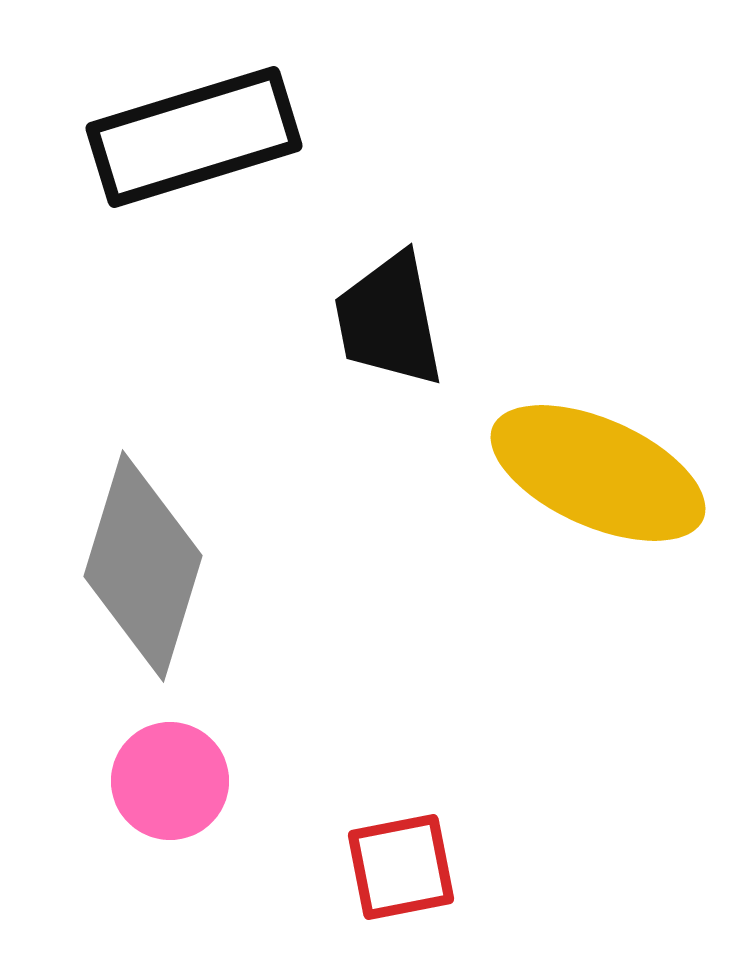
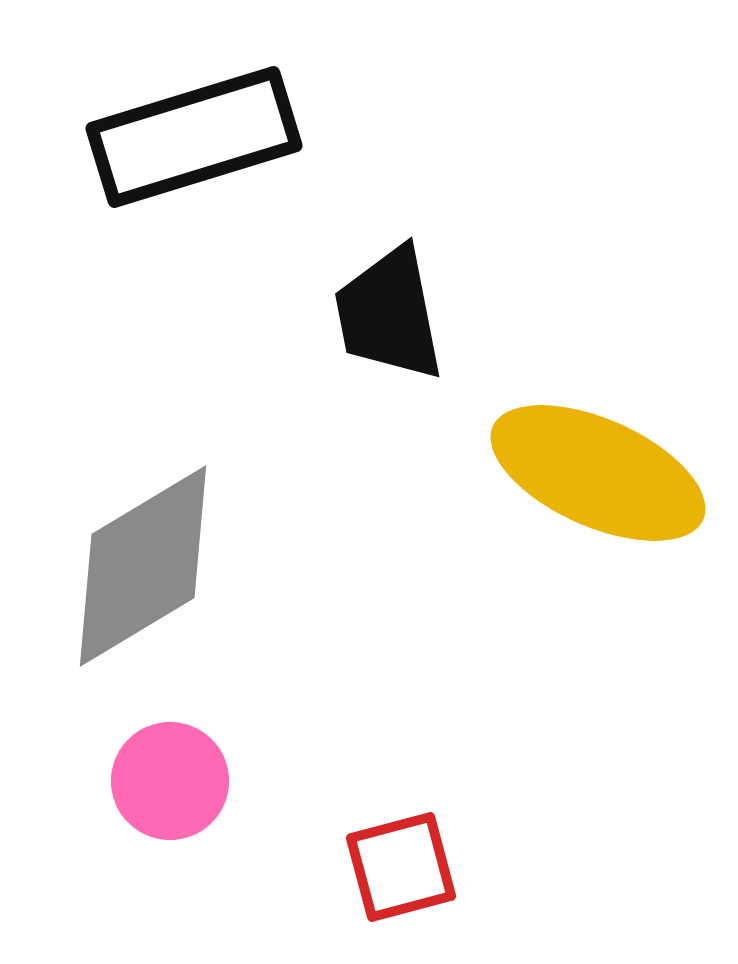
black trapezoid: moved 6 px up
gray diamond: rotated 42 degrees clockwise
red square: rotated 4 degrees counterclockwise
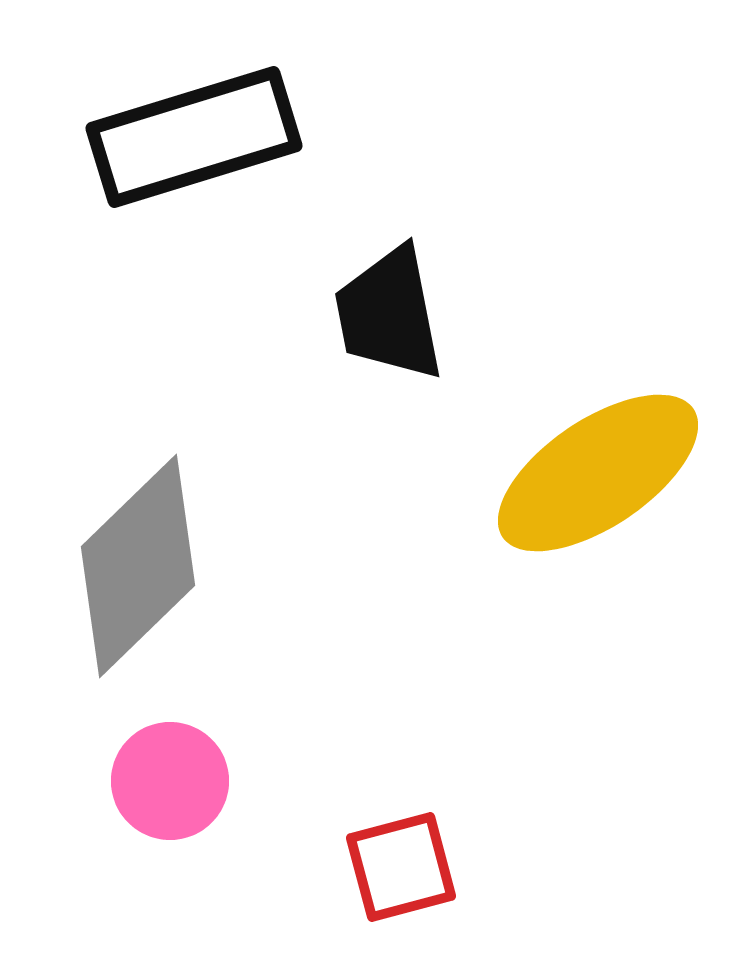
yellow ellipse: rotated 58 degrees counterclockwise
gray diamond: moved 5 px left; rotated 13 degrees counterclockwise
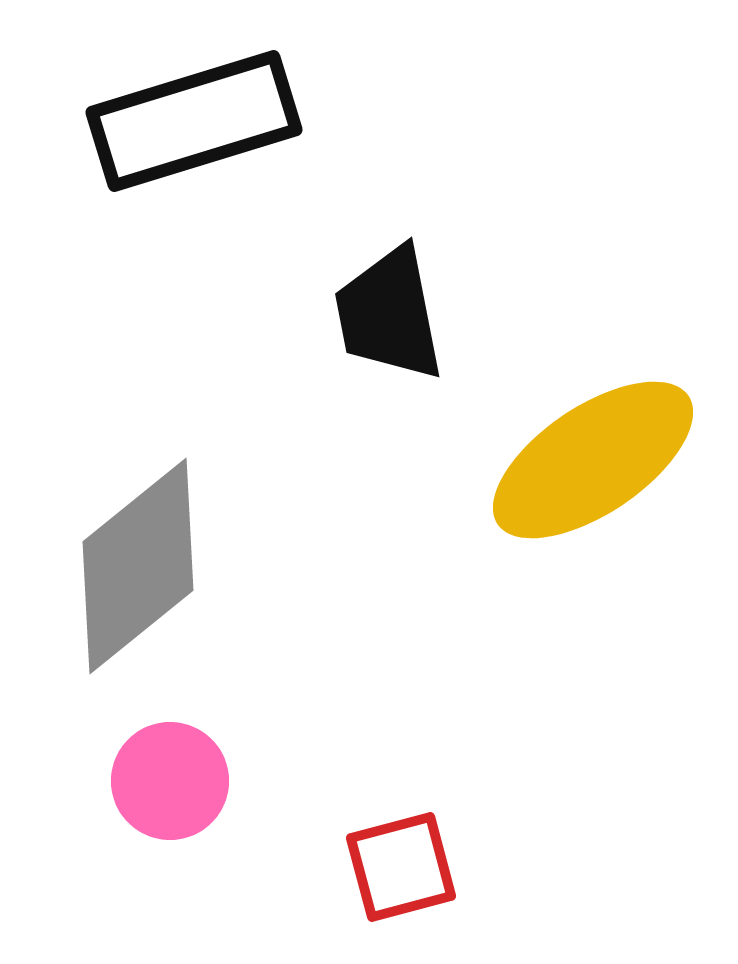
black rectangle: moved 16 px up
yellow ellipse: moved 5 px left, 13 px up
gray diamond: rotated 5 degrees clockwise
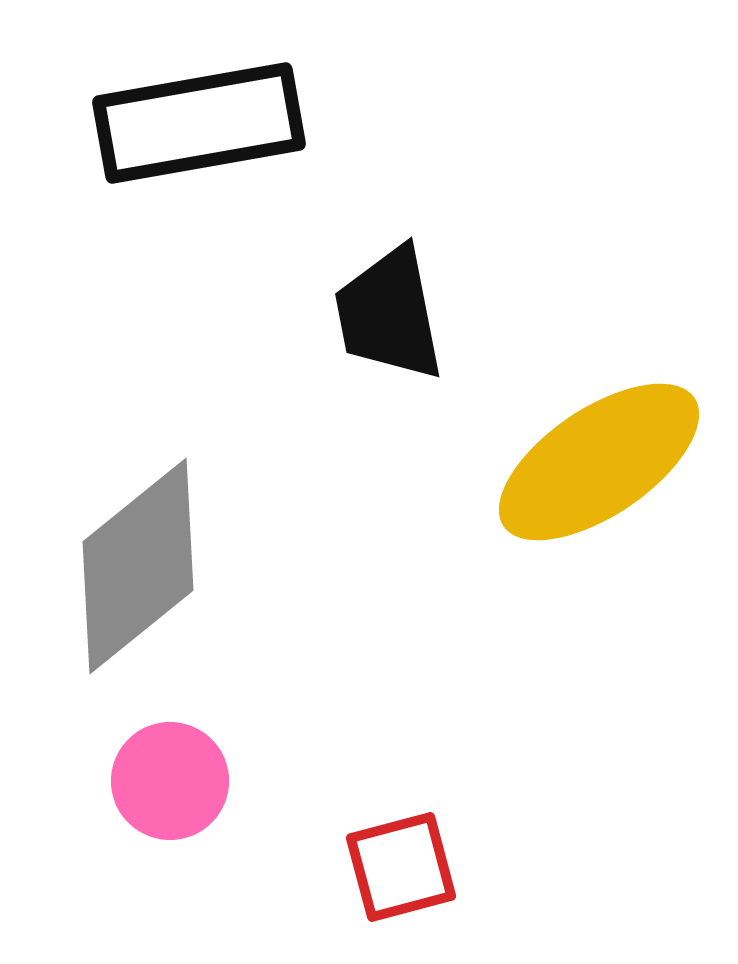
black rectangle: moved 5 px right, 2 px down; rotated 7 degrees clockwise
yellow ellipse: moved 6 px right, 2 px down
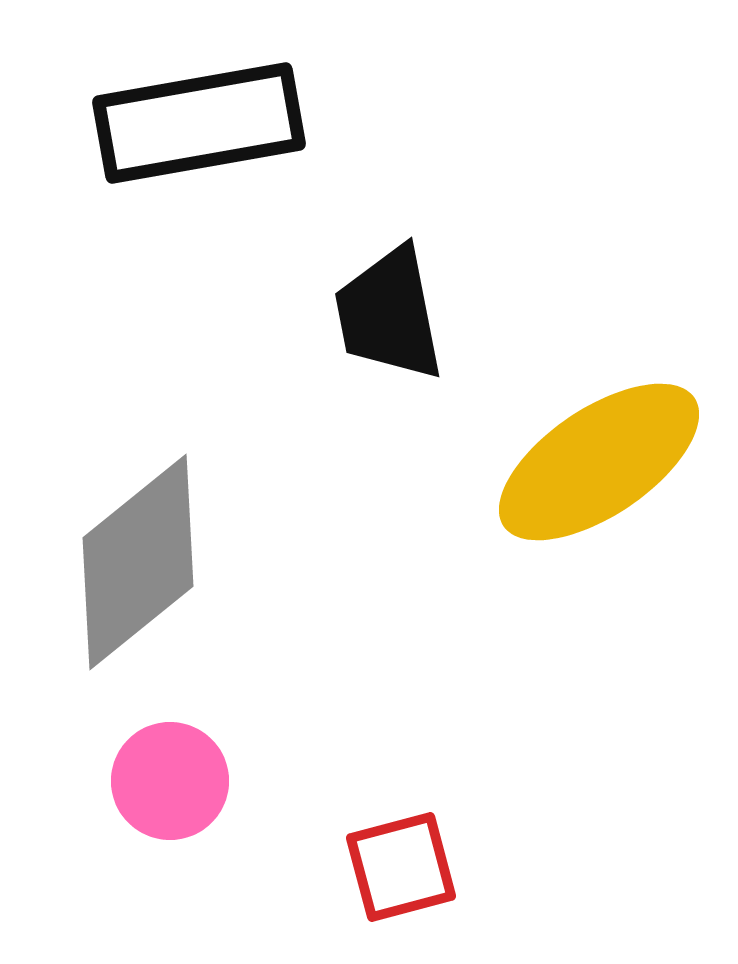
gray diamond: moved 4 px up
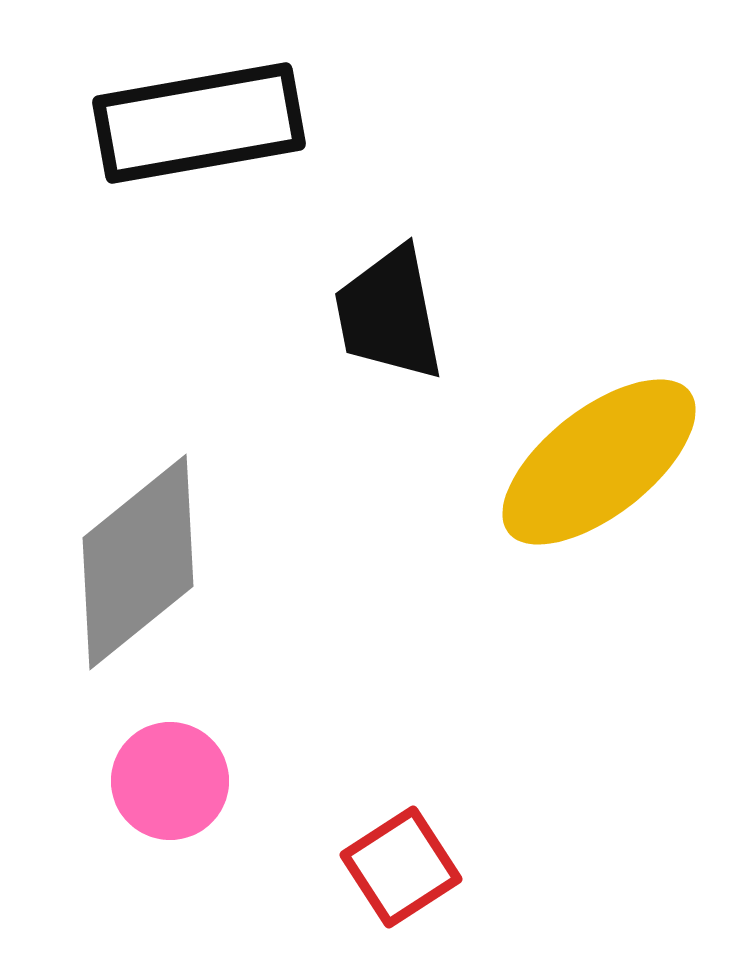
yellow ellipse: rotated 4 degrees counterclockwise
red square: rotated 18 degrees counterclockwise
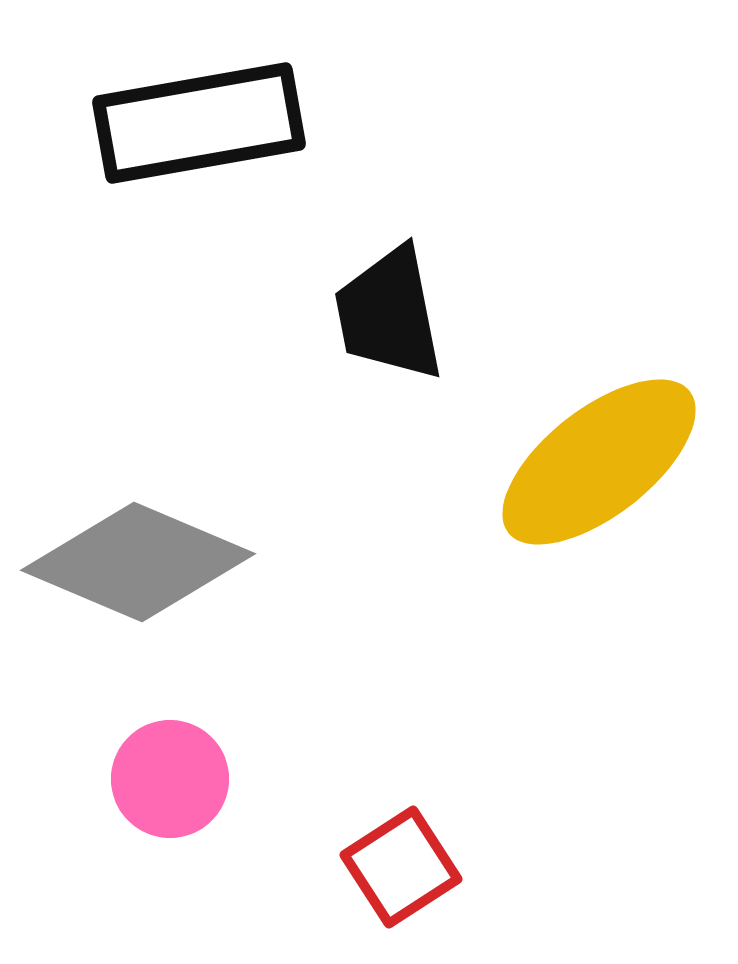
gray diamond: rotated 62 degrees clockwise
pink circle: moved 2 px up
